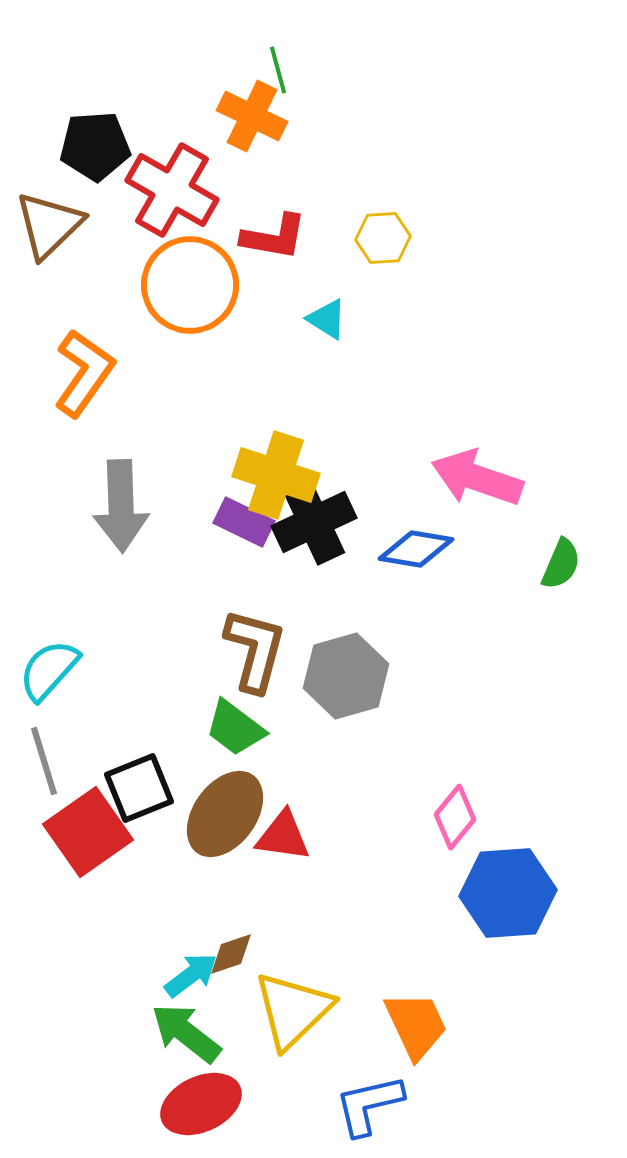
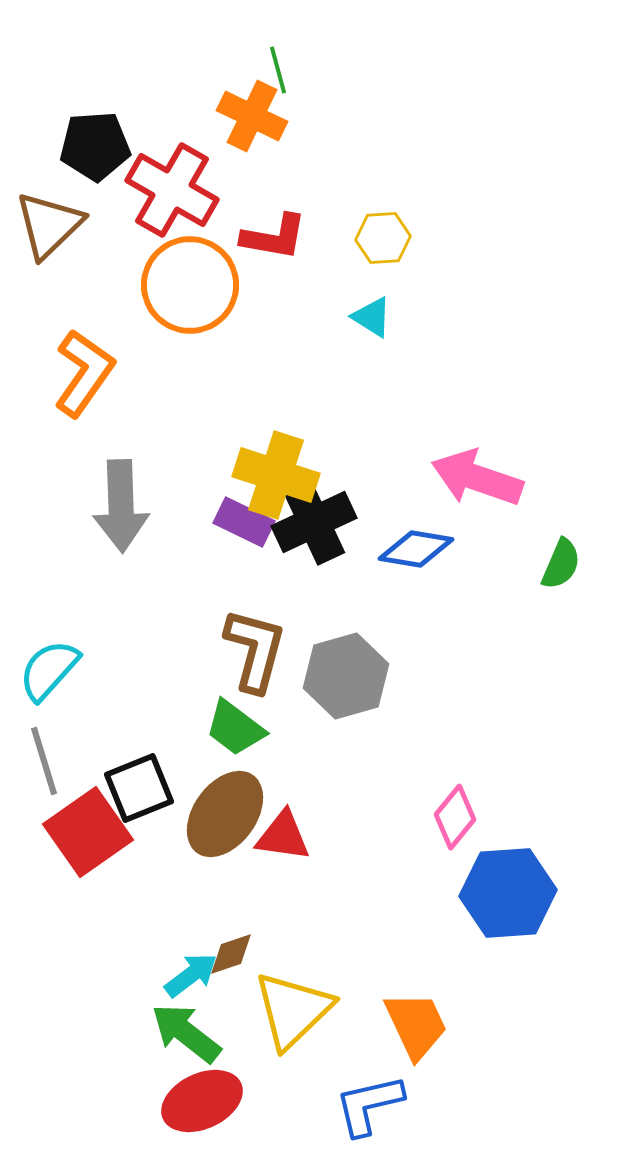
cyan triangle: moved 45 px right, 2 px up
red ellipse: moved 1 px right, 3 px up
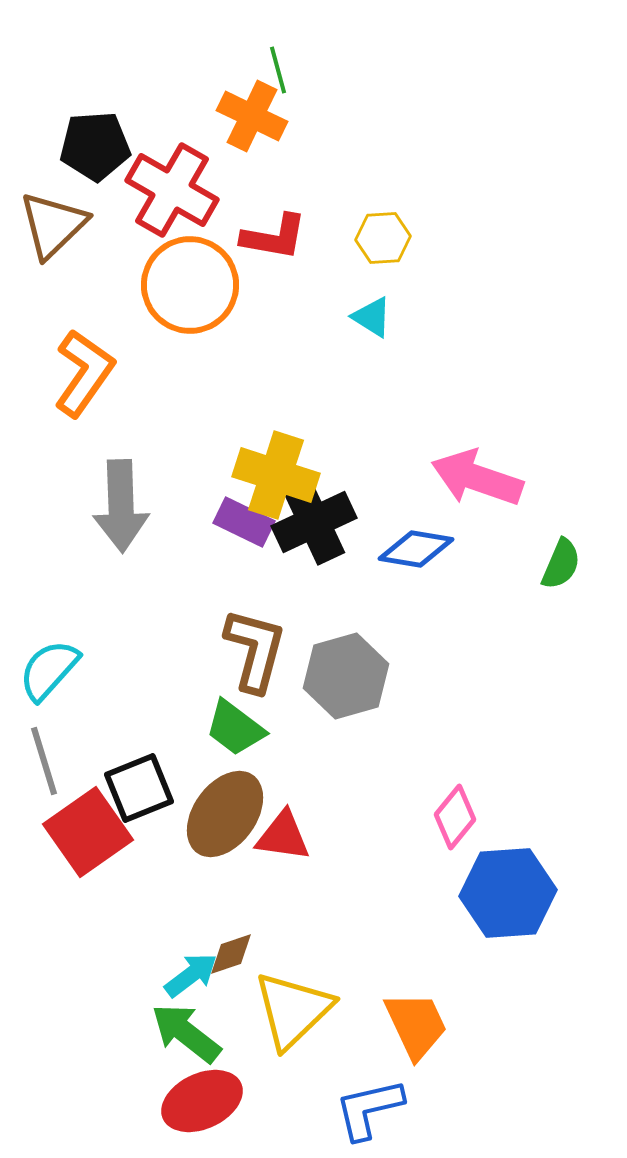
brown triangle: moved 4 px right
blue L-shape: moved 4 px down
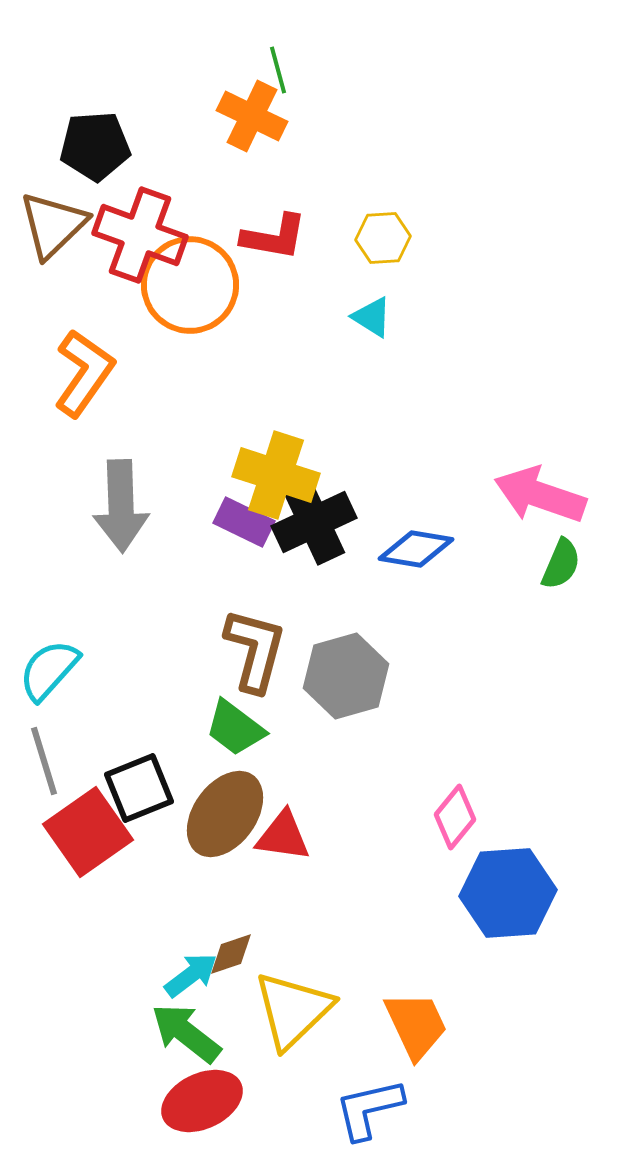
red cross: moved 32 px left, 45 px down; rotated 10 degrees counterclockwise
pink arrow: moved 63 px right, 17 px down
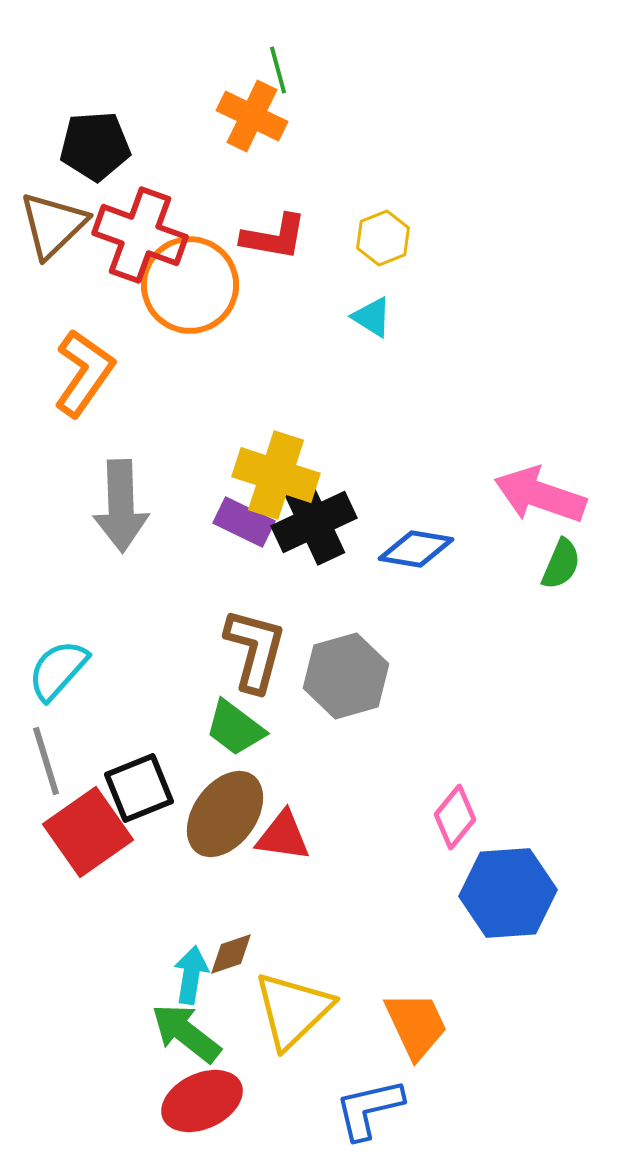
yellow hexagon: rotated 18 degrees counterclockwise
cyan semicircle: moved 9 px right
gray line: moved 2 px right
cyan arrow: rotated 44 degrees counterclockwise
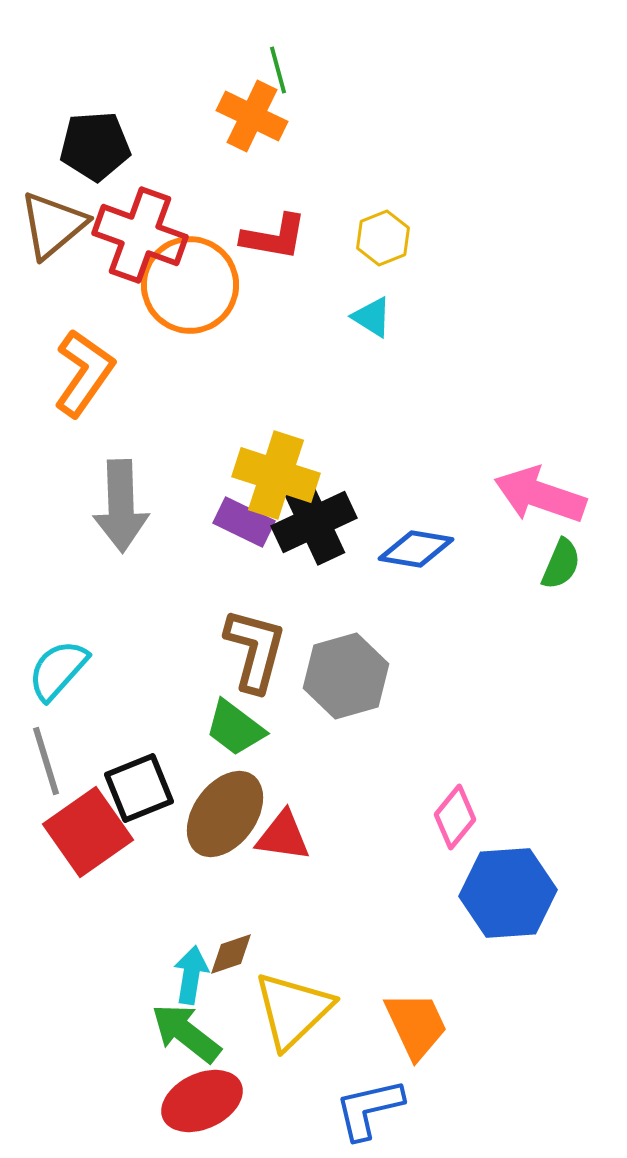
brown triangle: rotated 4 degrees clockwise
